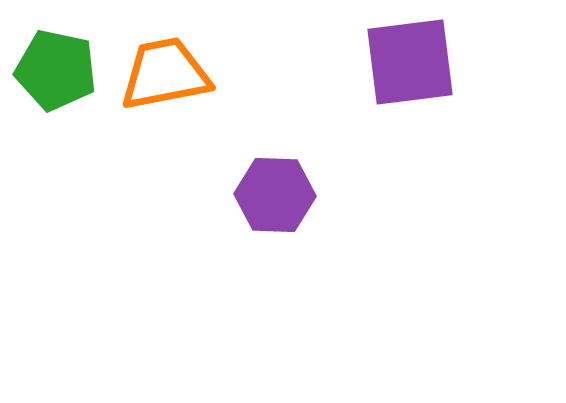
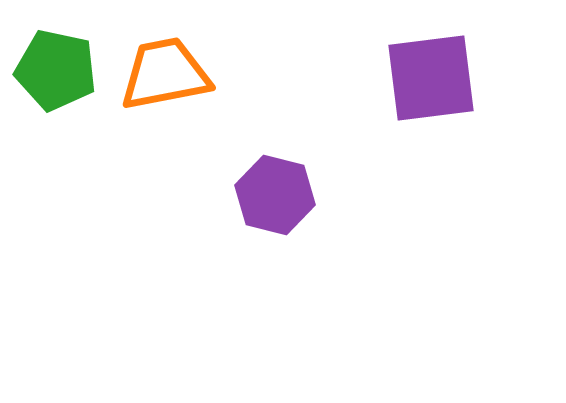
purple square: moved 21 px right, 16 px down
purple hexagon: rotated 12 degrees clockwise
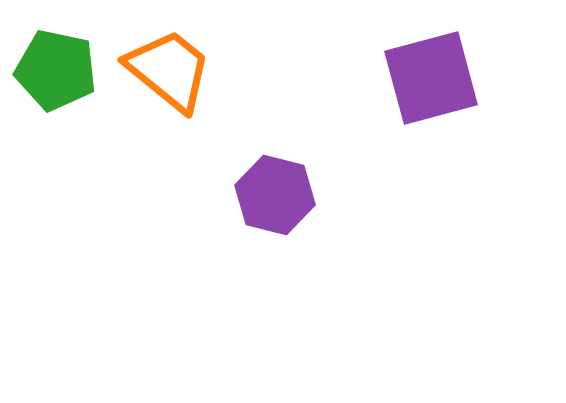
orange trapezoid: moved 4 px right, 4 px up; rotated 50 degrees clockwise
purple square: rotated 8 degrees counterclockwise
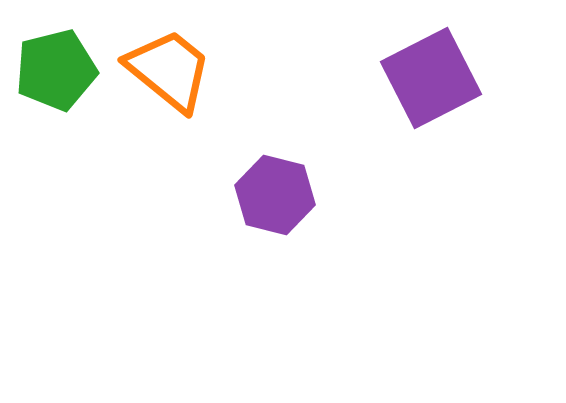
green pentagon: rotated 26 degrees counterclockwise
purple square: rotated 12 degrees counterclockwise
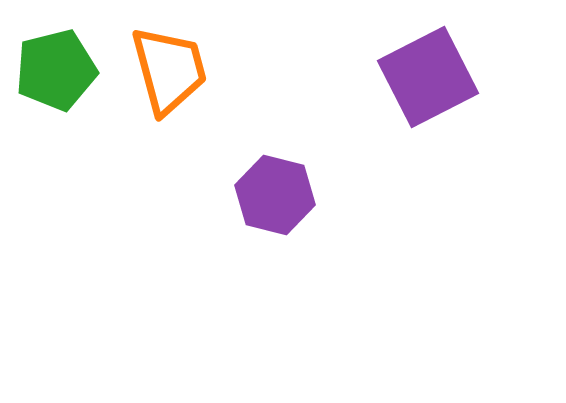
orange trapezoid: rotated 36 degrees clockwise
purple square: moved 3 px left, 1 px up
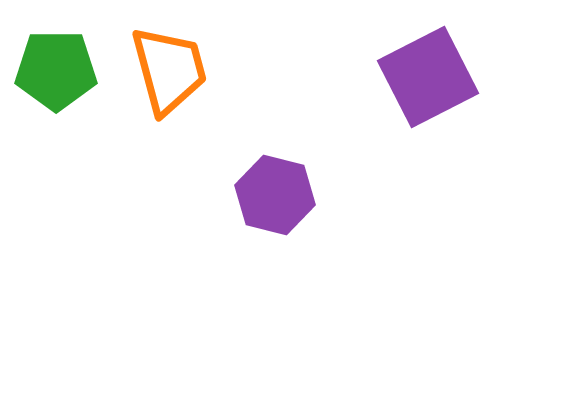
green pentagon: rotated 14 degrees clockwise
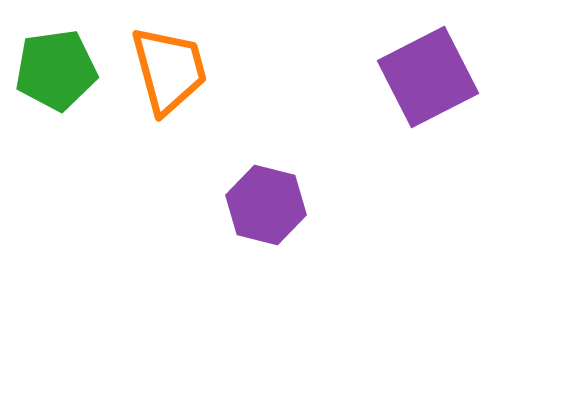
green pentagon: rotated 8 degrees counterclockwise
purple hexagon: moved 9 px left, 10 px down
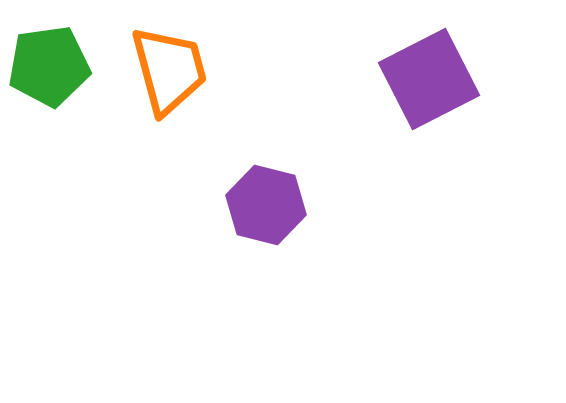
green pentagon: moved 7 px left, 4 px up
purple square: moved 1 px right, 2 px down
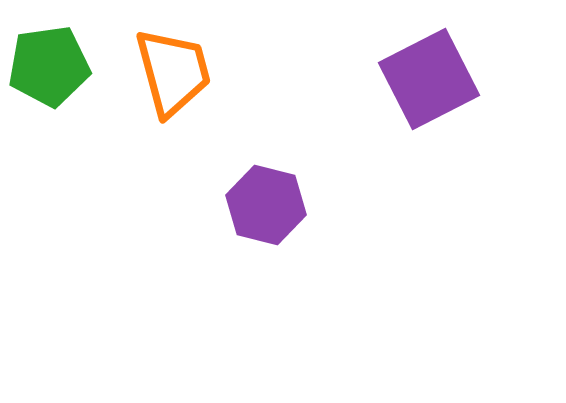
orange trapezoid: moved 4 px right, 2 px down
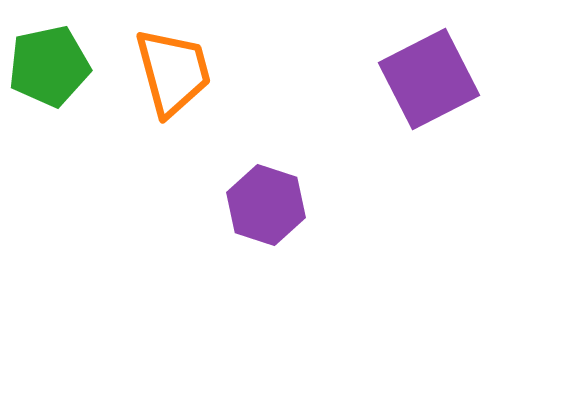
green pentagon: rotated 4 degrees counterclockwise
purple hexagon: rotated 4 degrees clockwise
